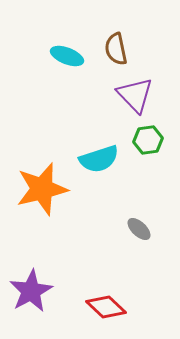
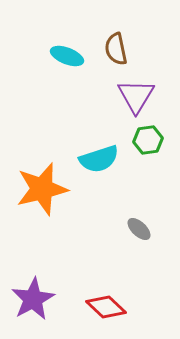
purple triangle: moved 1 px right, 1 px down; rotated 15 degrees clockwise
purple star: moved 2 px right, 8 px down
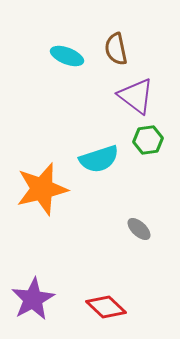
purple triangle: rotated 24 degrees counterclockwise
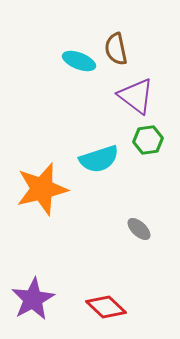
cyan ellipse: moved 12 px right, 5 px down
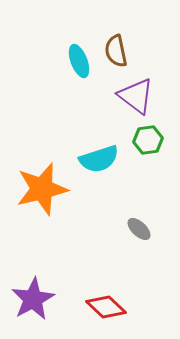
brown semicircle: moved 2 px down
cyan ellipse: rotated 48 degrees clockwise
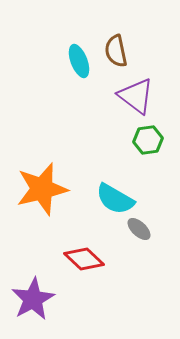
cyan semicircle: moved 16 px right, 40 px down; rotated 48 degrees clockwise
red diamond: moved 22 px left, 48 px up
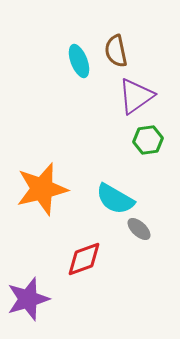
purple triangle: rotated 48 degrees clockwise
red diamond: rotated 63 degrees counterclockwise
purple star: moved 5 px left; rotated 12 degrees clockwise
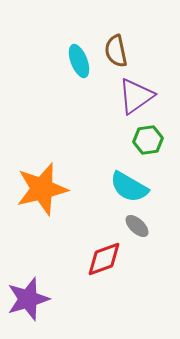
cyan semicircle: moved 14 px right, 12 px up
gray ellipse: moved 2 px left, 3 px up
red diamond: moved 20 px right
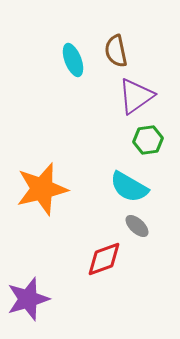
cyan ellipse: moved 6 px left, 1 px up
